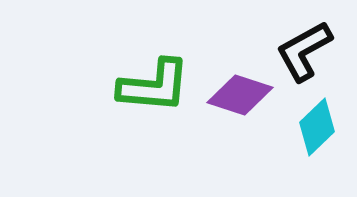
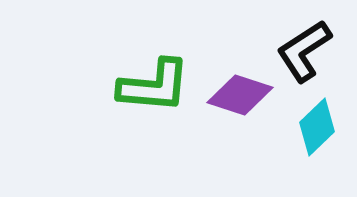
black L-shape: rotated 4 degrees counterclockwise
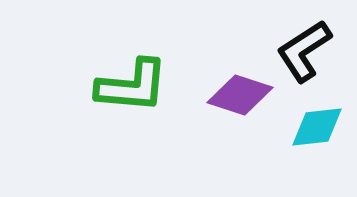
green L-shape: moved 22 px left
cyan diamond: rotated 38 degrees clockwise
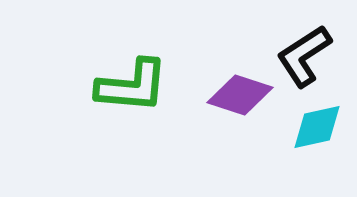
black L-shape: moved 5 px down
cyan diamond: rotated 6 degrees counterclockwise
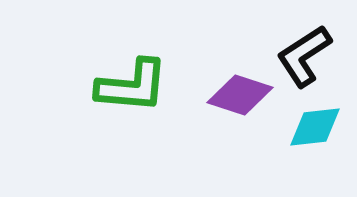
cyan diamond: moved 2 px left; rotated 6 degrees clockwise
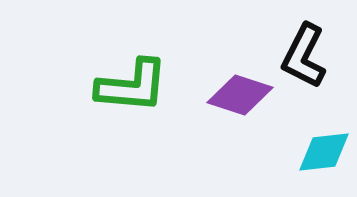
black L-shape: rotated 30 degrees counterclockwise
cyan diamond: moved 9 px right, 25 px down
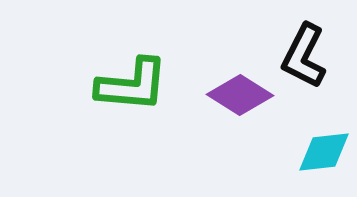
green L-shape: moved 1 px up
purple diamond: rotated 14 degrees clockwise
